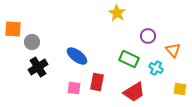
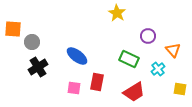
cyan cross: moved 2 px right, 1 px down; rotated 24 degrees clockwise
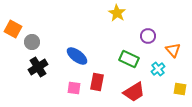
orange square: rotated 24 degrees clockwise
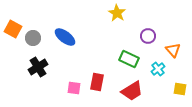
gray circle: moved 1 px right, 4 px up
blue ellipse: moved 12 px left, 19 px up
red trapezoid: moved 2 px left, 1 px up
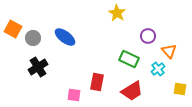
orange triangle: moved 4 px left, 1 px down
pink square: moved 7 px down
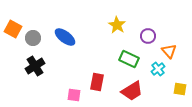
yellow star: moved 12 px down
black cross: moved 3 px left, 1 px up
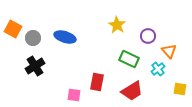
blue ellipse: rotated 20 degrees counterclockwise
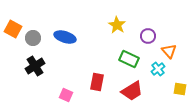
pink square: moved 8 px left; rotated 16 degrees clockwise
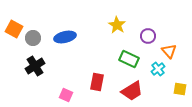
orange square: moved 1 px right
blue ellipse: rotated 30 degrees counterclockwise
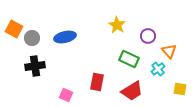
gray circle: moved 1 px left
black cross: rotated 24 degrees clockwise
